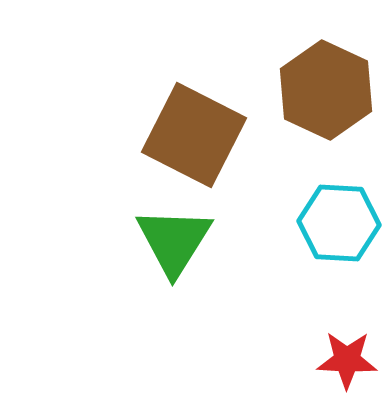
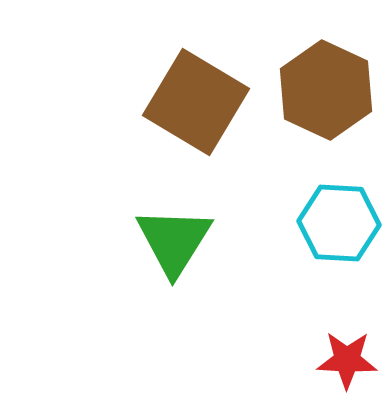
brown square: moved 2 px right, 33 px up; rotated 4 degrees clockwise
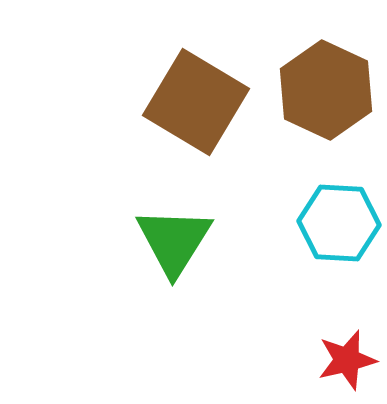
red star: rotated 16 degrees counterclockwise
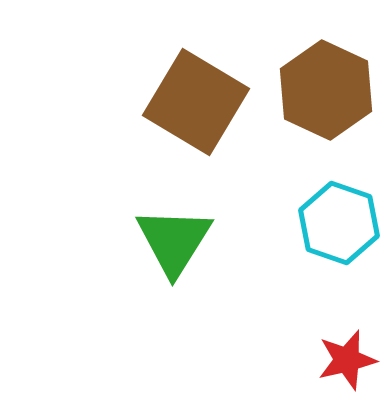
cyan hexagon: rotated 16 degrees clockwise
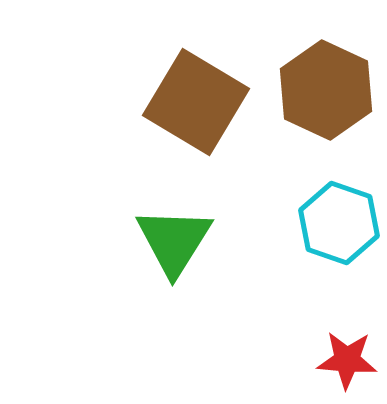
red star: rotated 18 degrees clockwise
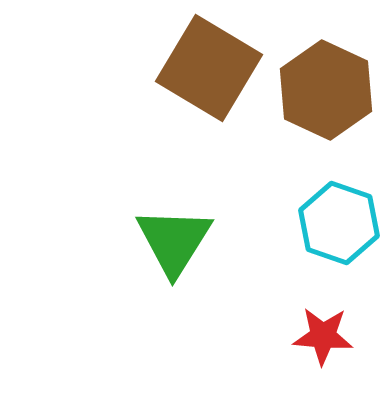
brown square: moved 13 px right, 34 px up
red star: moved 24 px left, 24 px up
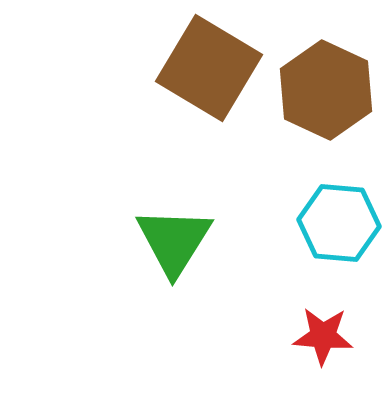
cyan hexagon: rotated 14 degrees counterclockwise
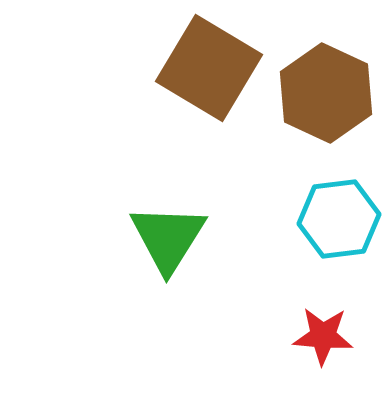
brown hexagon: moved 3 px down
cyan hexagon: moved 4 px up; rotated 12 degrees counterclockwise
green triangle: moved 6 px left, 3 px up
